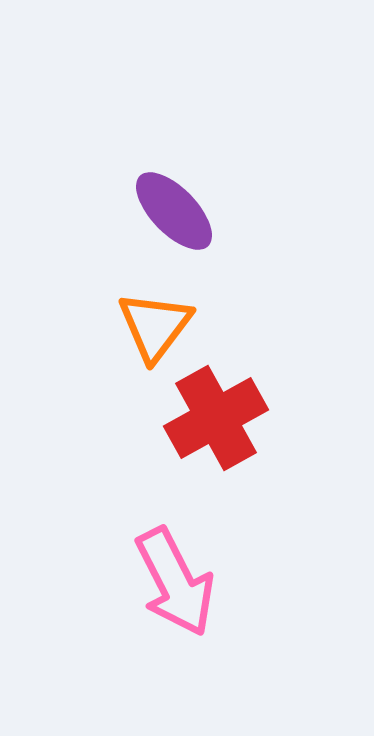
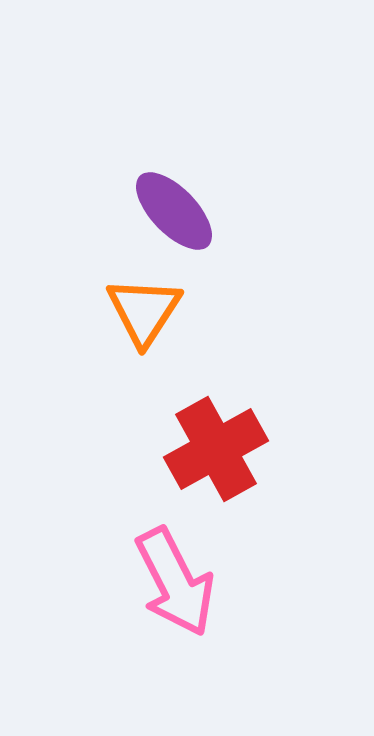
orange triangle: moved 11 px left, 15 px up; rotated 4 degrees counterclockwise
red cross: moved 31 px down
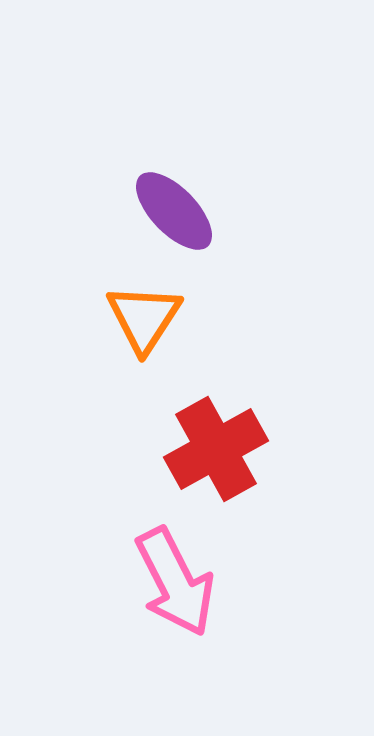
orange triangle: moved 7 px down
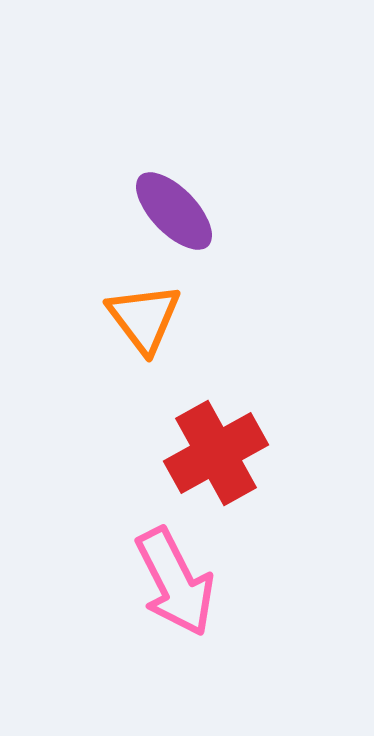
orange triangle: rotated 10 degrees counterclockwise
red cross: moved 4 px down
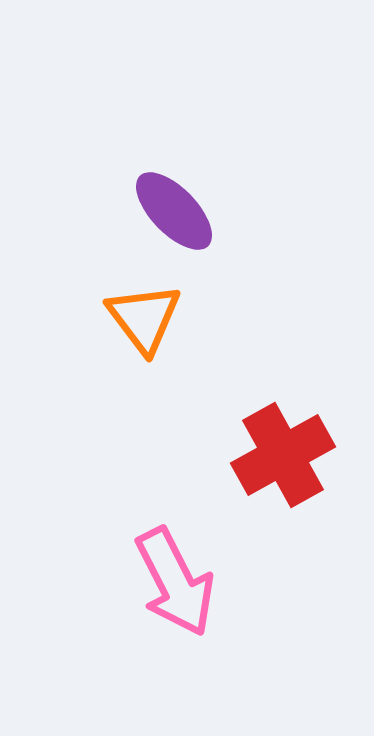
red cross: moved 67 px right, 2 px down
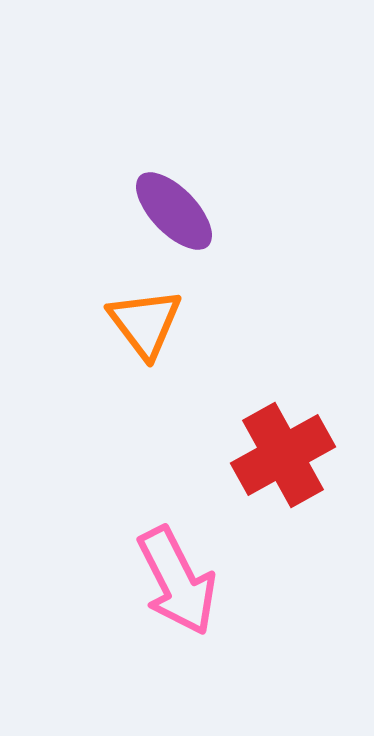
orange triangle: moved 1 px right, 5 px down
pink arrow: moved 2 px right, 1 px up
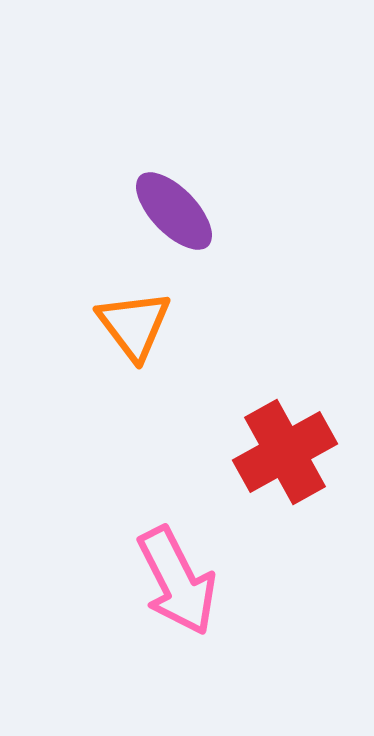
orange triangle: moved 11 px left, 2 px down
red cross: moved 2 px right, 3 px up
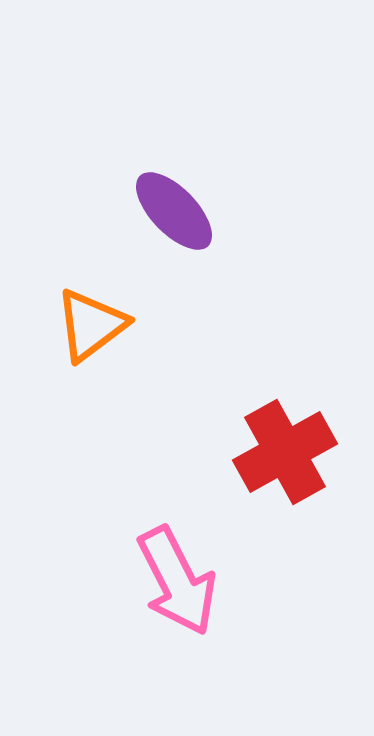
orange triangle: moved 43 px left; rotated 30 degrees clockwise
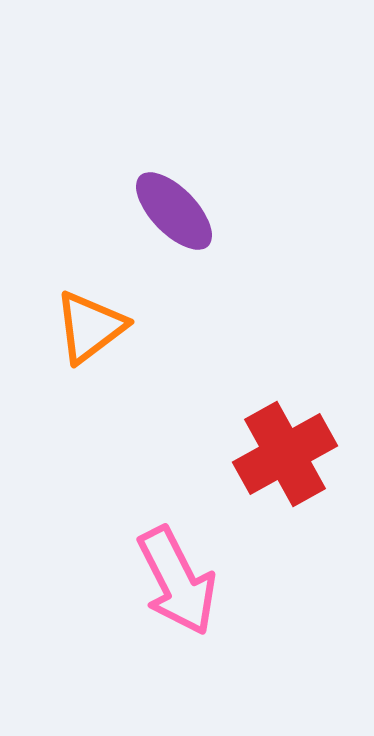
orange triangle: moved 1 px left, 2 px down
red cross: moved 2 px down
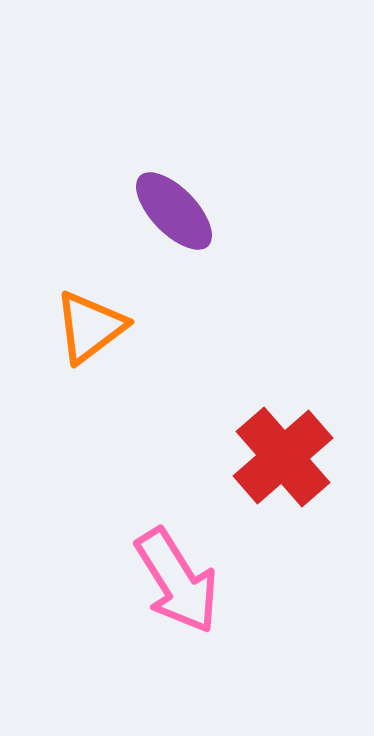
red cross: moved 2 px left, 3 px down; rotated 12 degrees counterclockwise
pink arrow: rotated 5 degrees counterclockwise
